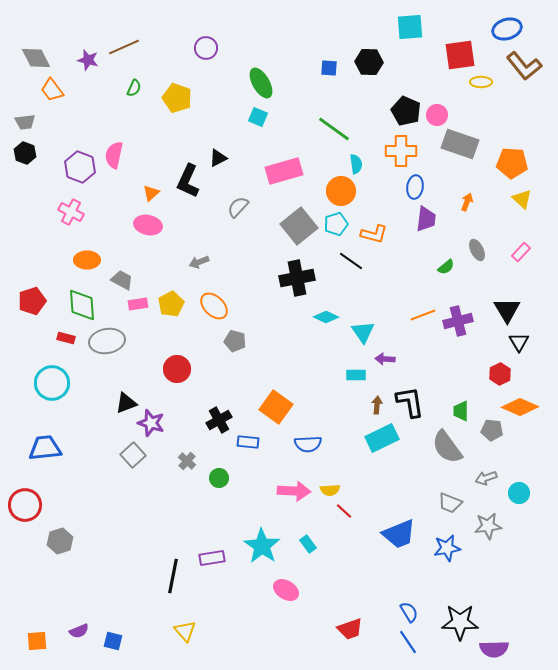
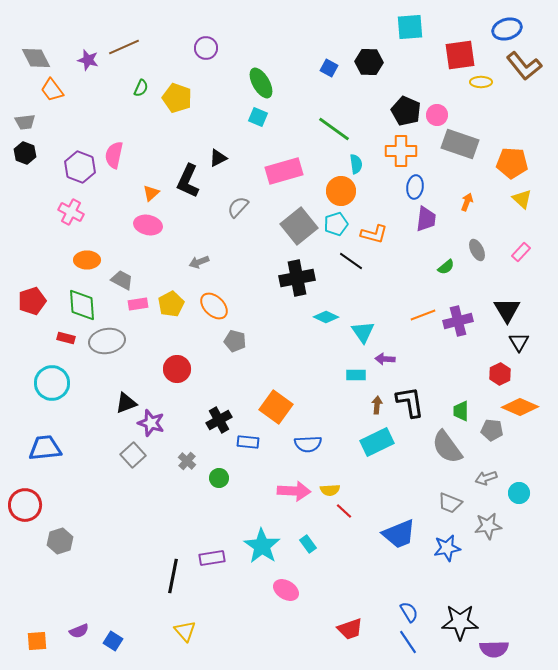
blue square at (329, 68): rotated 24 degrees clockwise
green semicircle at (134, 88): moved 7 px right
cyan rectangle at (382, 438): moved 5 px left, 4 px down
blue square at (113, 641): rotated 18 degrees clockwise
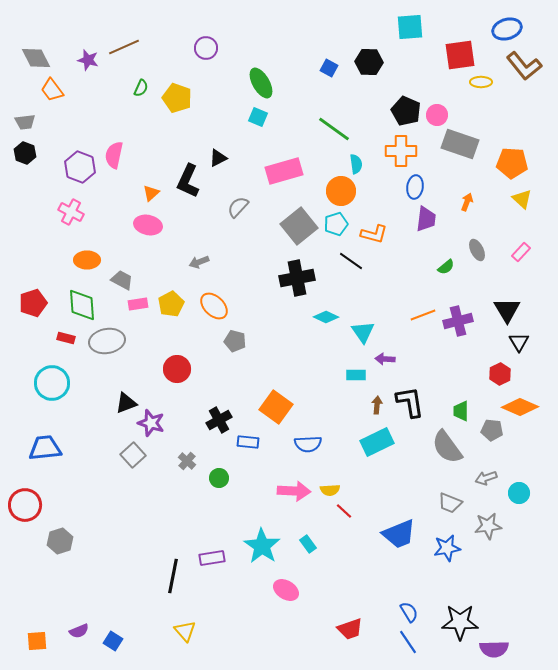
red pentagon at (32, 301): moved 1 px right, 2 px down
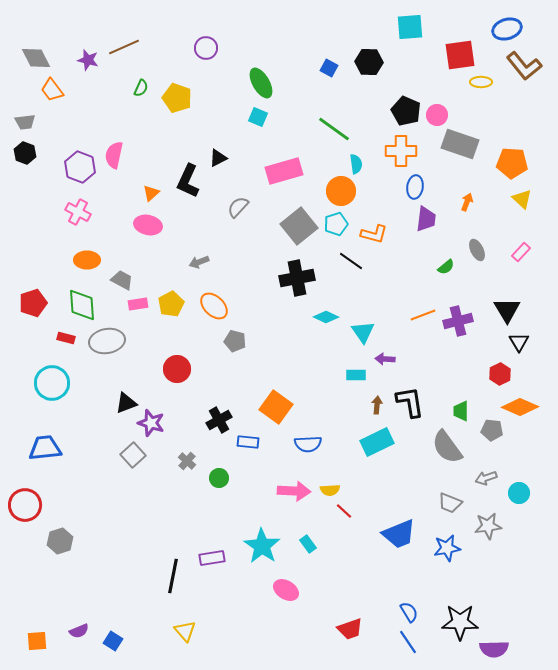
pink cross at (71, 212): moved 7 px right
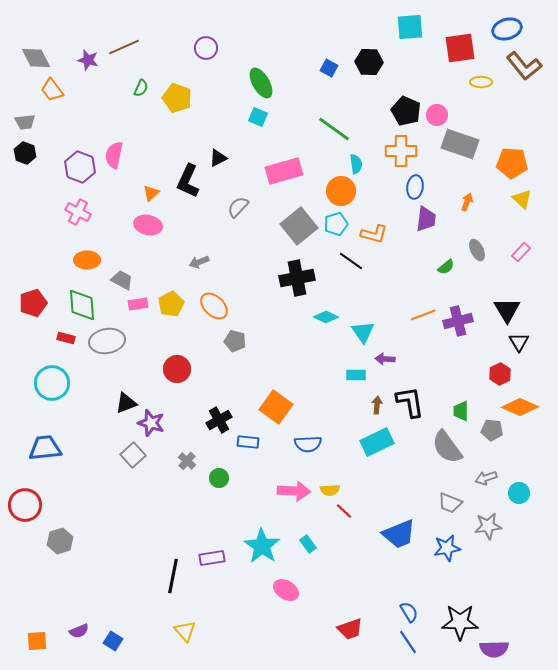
red square at (460, 55): moved 7 px up
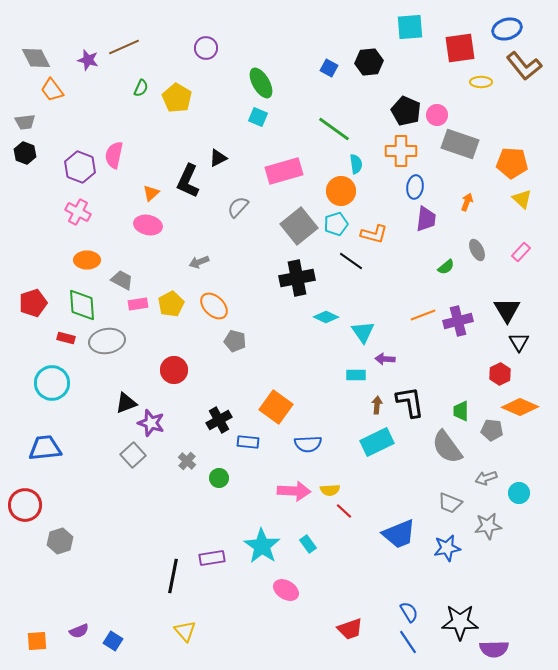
black hexagon at (369, 62): rotated 8 degrees counterclockwise
yellow pentagon at (177, 98): rotated 12 degrees clockwise
red circle at (177, 369): moved 3 px left, 1 px down
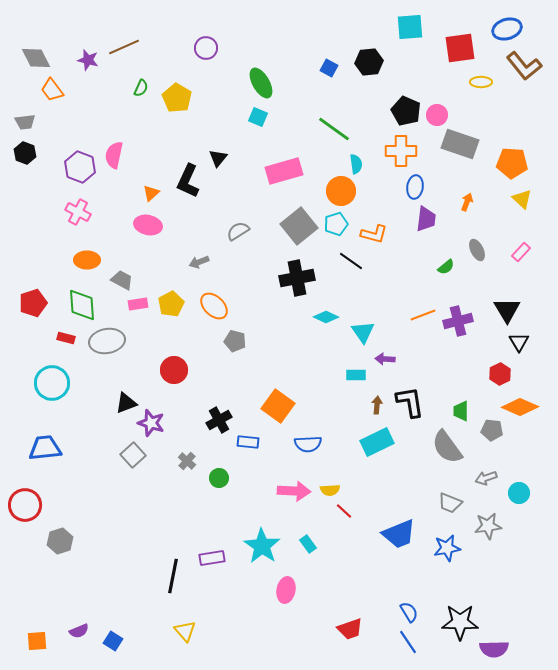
black triangle at (218, 158): rotated 24 degrees counterclockwise
gray semicircle at (238, 207): moved 24 px down; rotated 15 degrees clockwise
orange square at (276, 407): moved 2 px right, 1 px up
pink ellipse at (286, 590): rotated 70 degrees clockwise
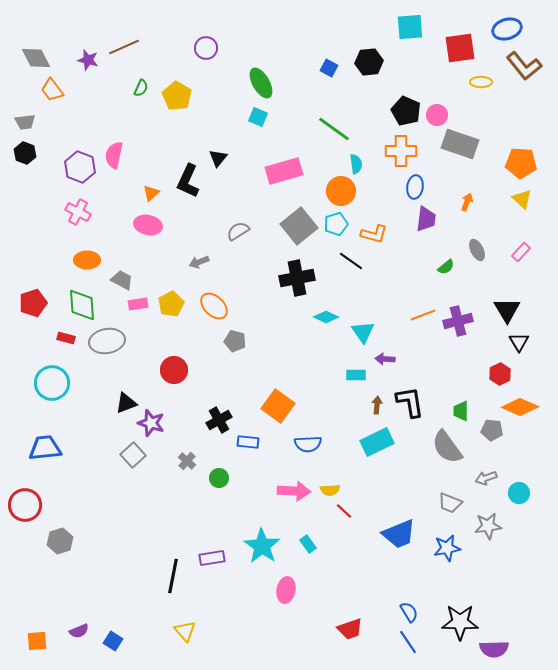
yellow pentagon at (177, 98): moved 2 px up
orange pentagon at (512, 163): moved 9 px right
